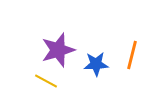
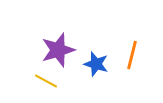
blue star: rotated 20 degrees clockwise
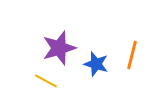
purple star: moved 1 px right, 2 px up
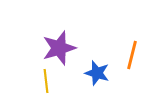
blue star: moved 1 px right, 9 px down
yellow line: rotated 55 degrees clockwise
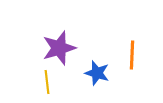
orange line: rotated 12 degrees counterclockwise
yellow line: moved 1 px right, 1 px down
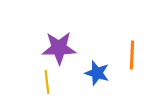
purple star: rotated 16 degrees clockwise
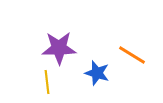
orange line: rotated 60 degrees counterclockwise
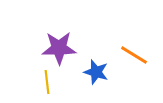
orange line: moved 2 px right
blue star: moved 1 px left, 1 px up
